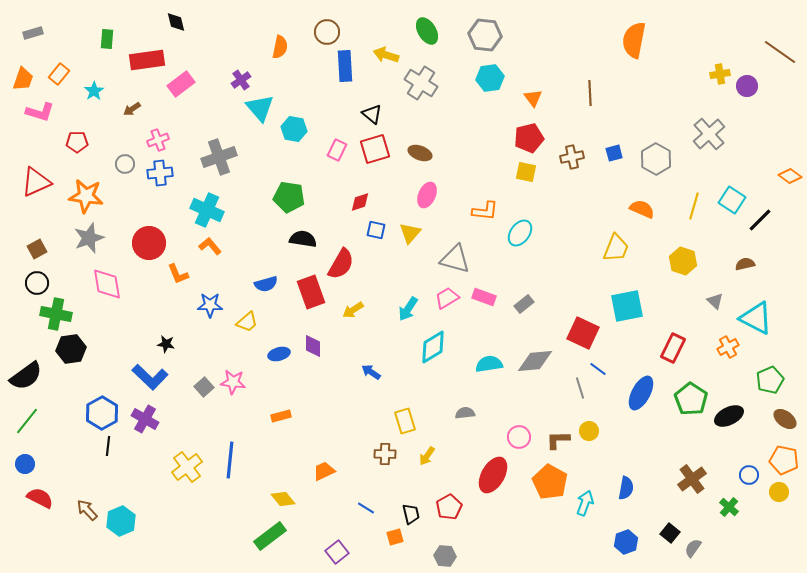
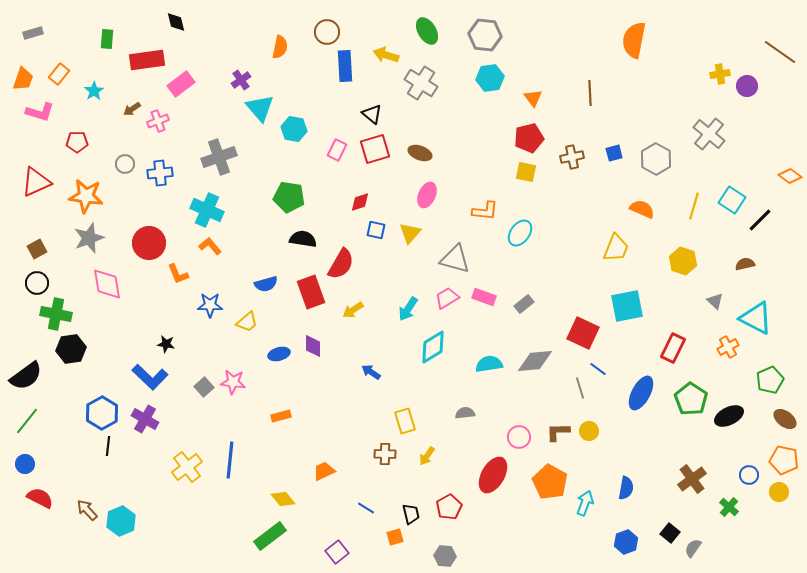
gray cross at (709, 134): rotated 8 degrees counterclockwise
pink cross at (158, 140): moved 19 px up
brown L-shape at (558, 440): moved 8 px up
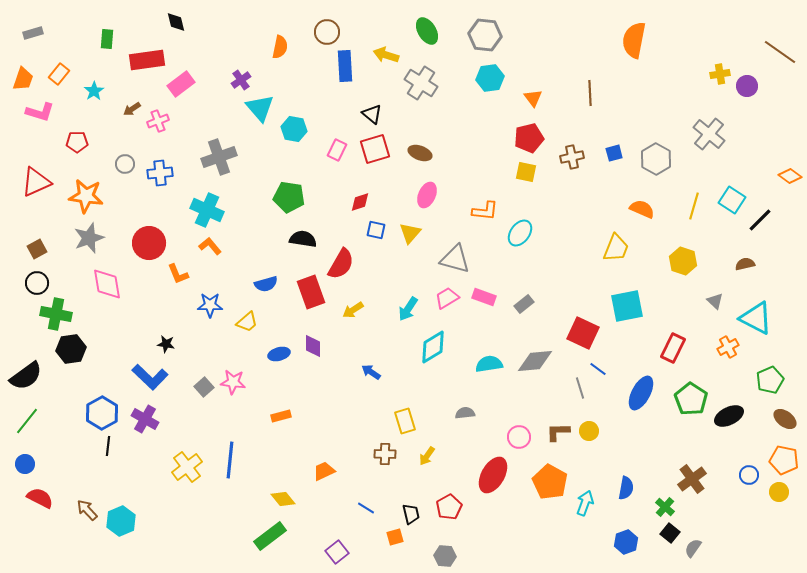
green cross at (729, 507): moved 64 px left
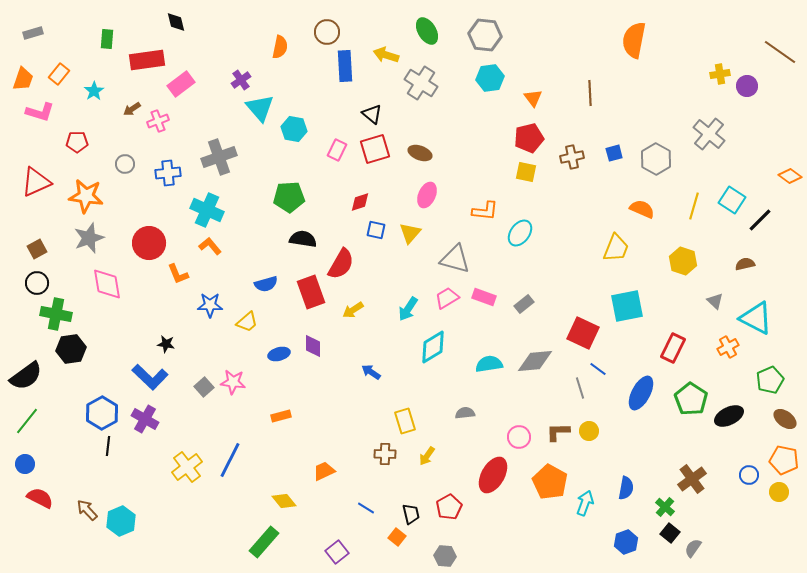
blue cross at (160, 173): moved 8 px right
green pentagon at (289, 197): rotated 12 degrees counterclockwise
blue line at (230, 460): rotated 21 degrees clockwise
yellow diamond at (283, 499): moved 1 px right, 2 px down
green rectangle at (270, 536): moved 6 px left, 6 px down; rotated 12 degrees counterclockwise
orange square at (395, 537): moved 2 px right; rotated 36 degrees counterclockwise
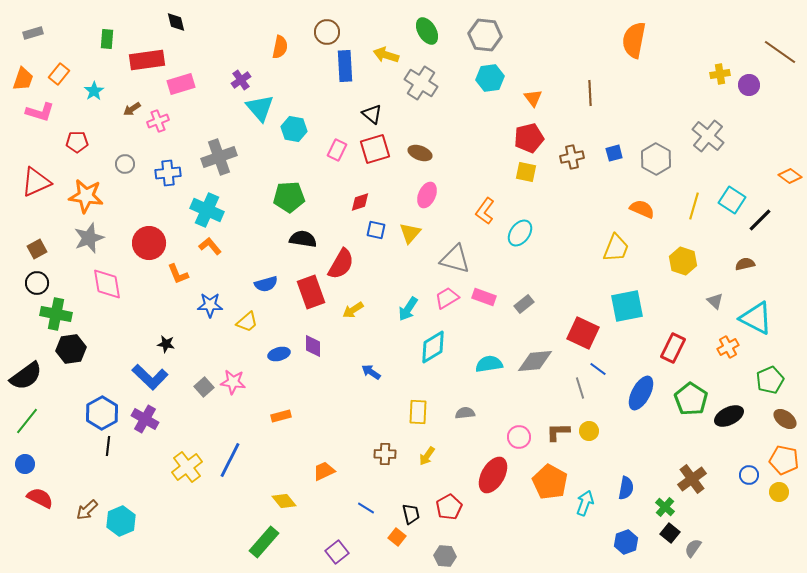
pink rectangle at (181, 84): rotated 20 degrees clockwise
purple circle at (747, 86): moved 2 px right, 1 px up
gray cross at (709, 134): moved 1 px left, 2 px down
orange L-shape at (485, 211): rotated 120 degrees clockwise
yellow rectangle at (405, 421): moved 13 px right, 9 px up; rotated 20 degrees clockwise
brown arrow at (87, 510): rotated 90 degrees counterclockwise
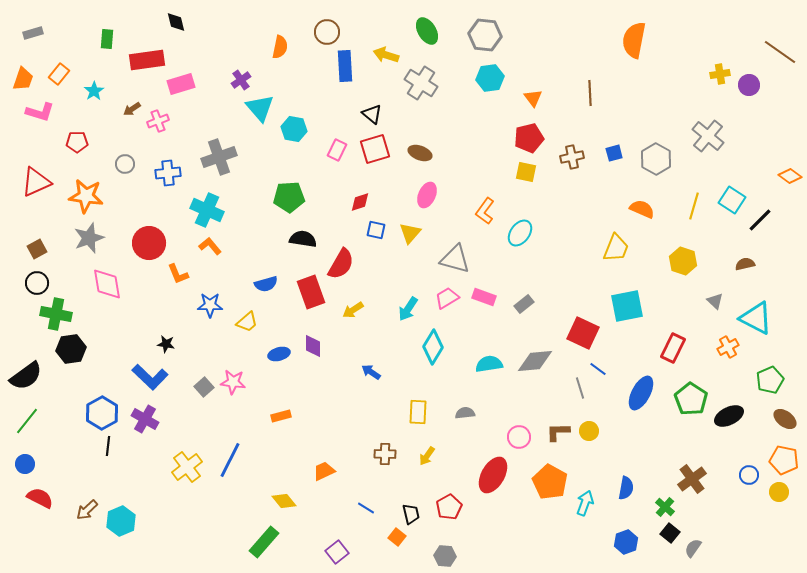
cyan diamond at (433, 347): rotated 28 degrees counterclockwise
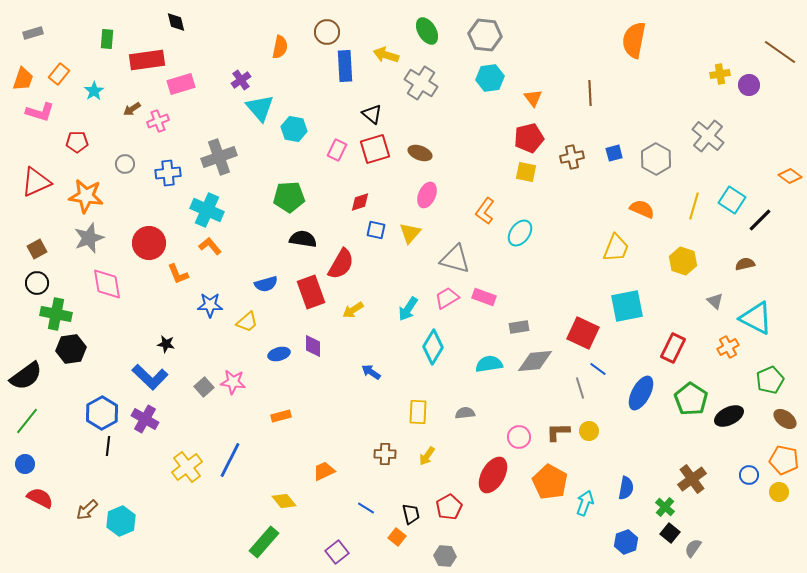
gray rectangle at (524, 304): moved 5 px left, 23 px down; rotated 30 degrees clockwise
